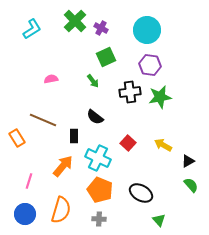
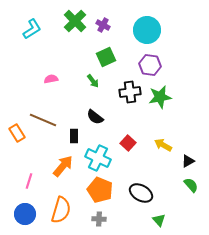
purple cross: moved 2 px right, 3 px up
orange rectangle: moved 5 px up
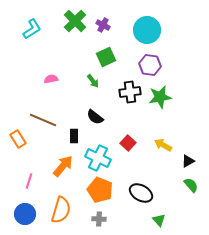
orange rectangle: moved 1 px right, 6 px down
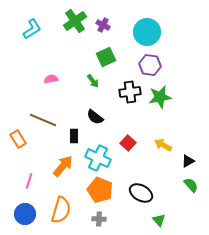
green cross: rotated 10 degrees clockwise
cyan circle: moved 2 px down
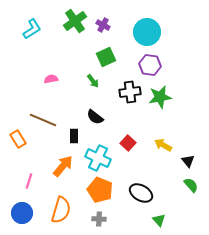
black triangle: rotated 40 degrees counterclockwise
blue circle: moved 3 px left, 1 px up
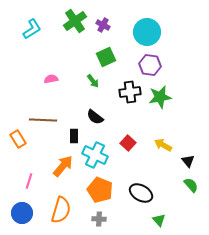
brown line: rotated 20 degrees counterclockwise
cyan cross: moved 3 px left, 3 px up
